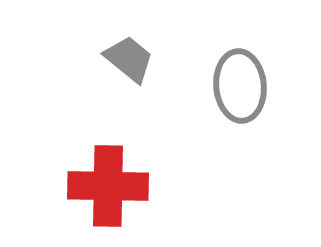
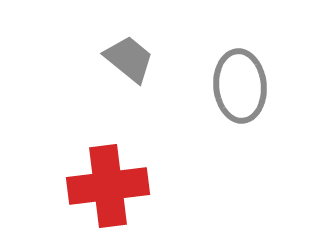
red cross: rotated 8 degrees counterclockwise
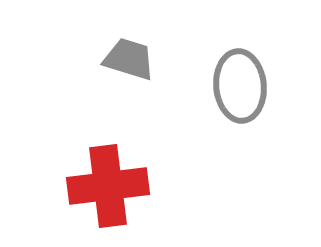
gray trapezoid: rotated 22 degrees counterclockwise
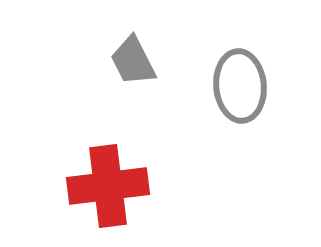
gray trapezoid: moved 4 px right, 2 px down; rotated 134 degrees counterclockwise
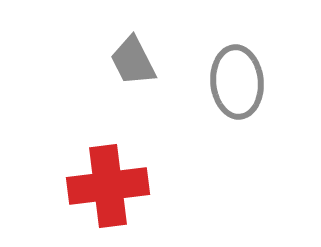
gray ellipse: moved 3 px left, 4 px up
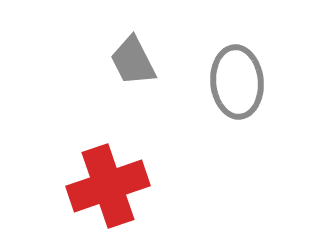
red cross: rotated 12 degrees counterclockwise
